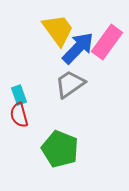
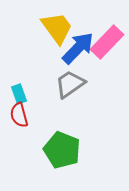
yellow trapezoid: moved 1 px left, 2 px up
pink rectangle: rotated 8 degrees clockwise
cyan rectangle: moved 1 px up
green pentagon: moved 2 px right, 1 px down
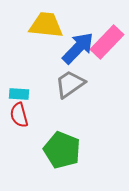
yellow trapezoid: moved 11 px left, 3 px up; rotated 48 degrees counterclockwise
cyan rectangle: rotated 66 degrees counterclockwise
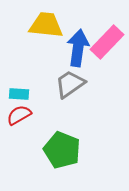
blue arrow: rotated 36 degrees counterclockwise
red semicircle: rotated 75 degrees clockwise
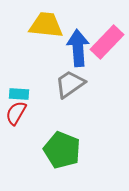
blue arrow: rotated 12 degrees counterclockwise
red semicircle: moved 3 px left, 2 px up; rotated 30 degrees counterclockwise
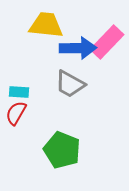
blue arrow: rotated 93 degrees clockwise
gray trapezoid: rotated 116 degrees counterclockwise
cyan rectangle: moved 2 px up
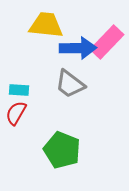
gray trapezoid: rotated 8 degrees clockwise
cyan rectangle: moved 2 px up
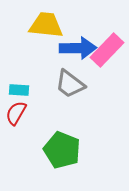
pink rectangle: moved 8 px down
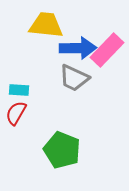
gray trapezoid: moved 4 px right, 6 px up; rotated 12 degrees counterclockwise
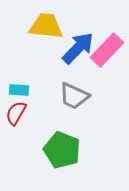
yellow trapezoid: moved 1 px down
blue arrow: rotated 45 degrees counterclockwise
gray trapezoid: moved 18 px down
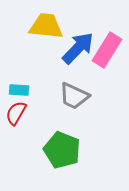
pink rectangle: rotated 12 degrees counterclockwise
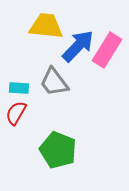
blue arrow: moved 2 px up
cyan rectangle: moved 2 px up
gray trapezoid: moved 20 px left, 14 px up; rotated 28 degrees clockwise
green pentagon: moved 4 px left
